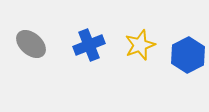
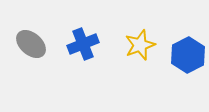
blue cross: moved 6 px left, 1 px up
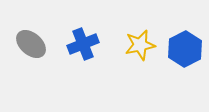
yellow star: rotated 8 degrees clockwise
blue hexagon: moved 3 px left, 6 px up
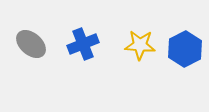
yellow star: rotated 16 degrees clockwise
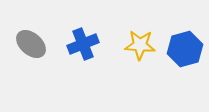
blue hexagon: rotated 12 degrees clockwise
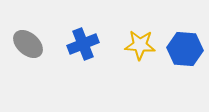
gray ellipse: moved 3 px left
blue hexagon: rotated 20 degrees clockwise
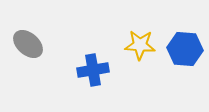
blue cross: moved 10 px right, 26 px down; rotated 12 degrees clockwise
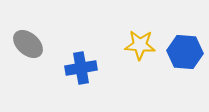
blue hexagon: moved 3 px down
blue cross: moved 12 px left, 2 px up
